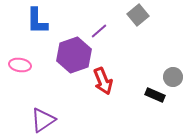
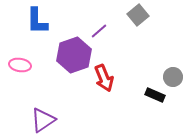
red arrow: moved 1 px right, 3 px up
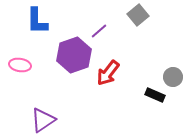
red arrow: moved 4 px right, 5 px up; rotated 60 degrees clockwise
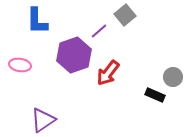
gray square: moved 13 px left
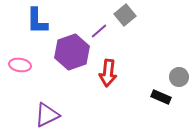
purple hexagon: moved 2 px left, 3 px up
red arrow: rotated 32 degrees counterclockwise
gray circle: moved 6 px right
black rectangle: moved 6 px right, 2 px down
purple triangle: moved 4 px right, 5 px up; rotated 8 degrees clockwise
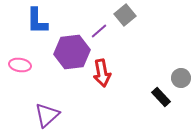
purple hexagon: rotated 12 degrees clockwise
red arrow: moved 6 px left; rotated 16 degrees counterclockwise
gray circle: moved 2 px right, 1 px down
black rectangle: rotated 24 degrees clockwise
purple triangle: rotated 16 degrees counterclockwise
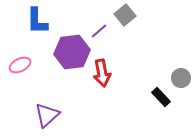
pink ellipse: rotated 35 degrees counterclockwise
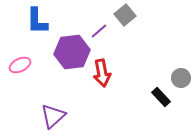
purple triangle: moved 6 px right, 1 px down
